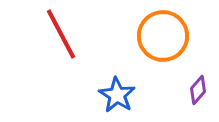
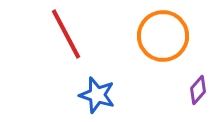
red line: moved 5 px right
blue star: moved 20 px left; rotated 15 degrees counterclockwise
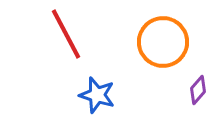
orange circle: moved 6 px down
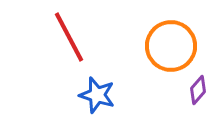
red line: moved 3 px right, 3 px down
orange circle: moved 8 px right, 4 px down
